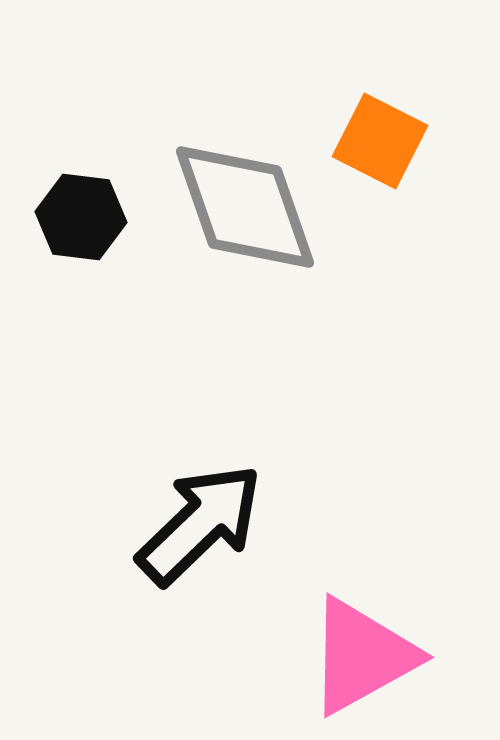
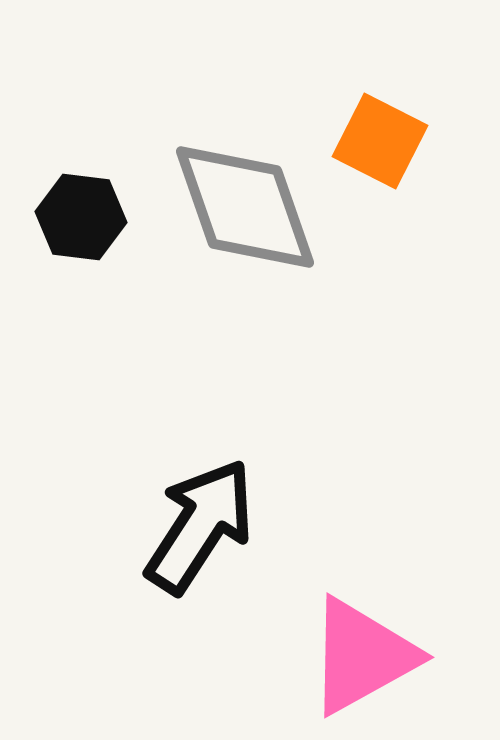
black arrow: moved 2 px down; rotated 13 degrees counterclockwise
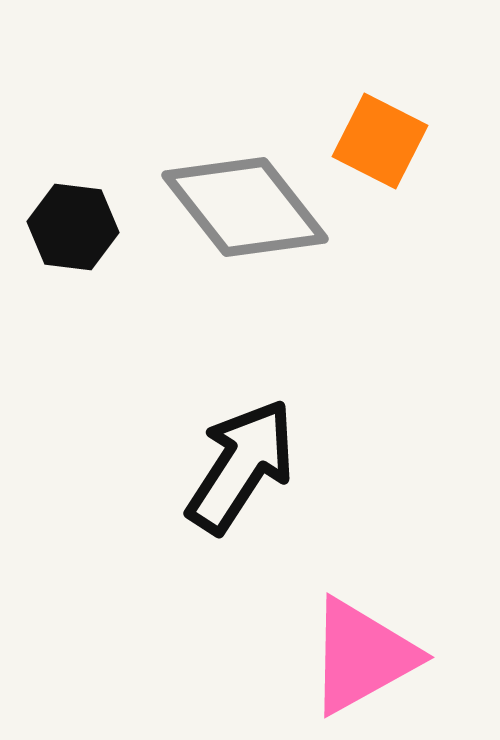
gray diamond: rotated 19 degrees counterclockwise
black hexagon: moved 8 px left, 10 px down
black arrow: moved 41 px right, 60 px up
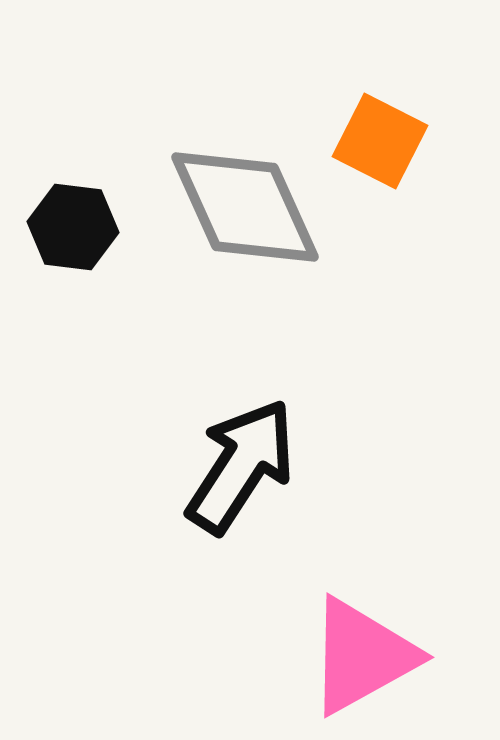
gray diamond: rotated 14 degrees clockwise
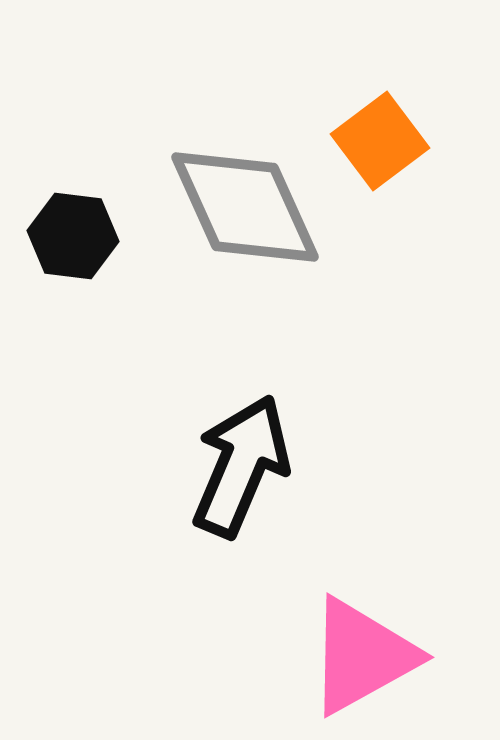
orange square: rotated 26 degrees clockwise
black hexagon: moved 9 px down
black arrow: rotated 10 degrees counterclockwise
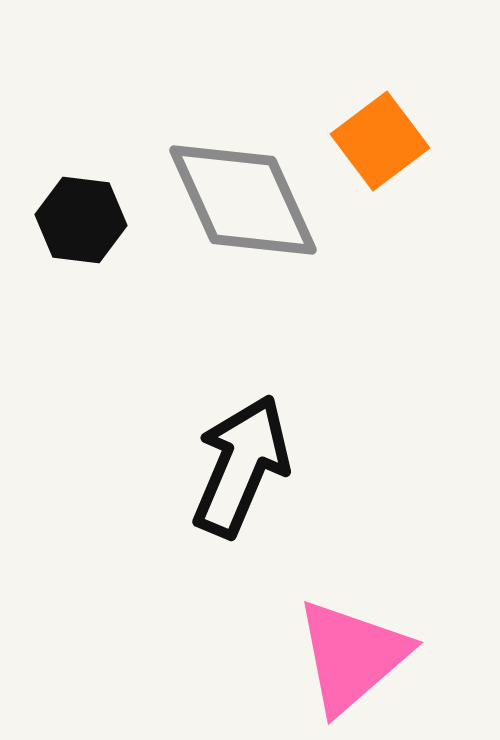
gray diamond: moved 2 px left, 7 px up
black hexagon: moved 8 px right, 16 px up
pink triangle: moved 10 px left; rotated 12 degrees counterclockwise
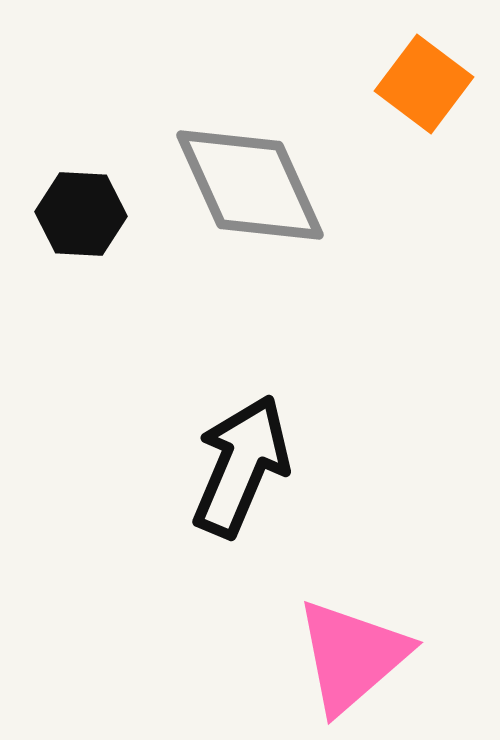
orange square: moved 44 px right, 57 px up; rotated 16 degrees counterclockwise
gray diamond: moved 7 px right, 15 px up
black hexagon: moved 6 px up; rotated 4 degrees counterclockwise
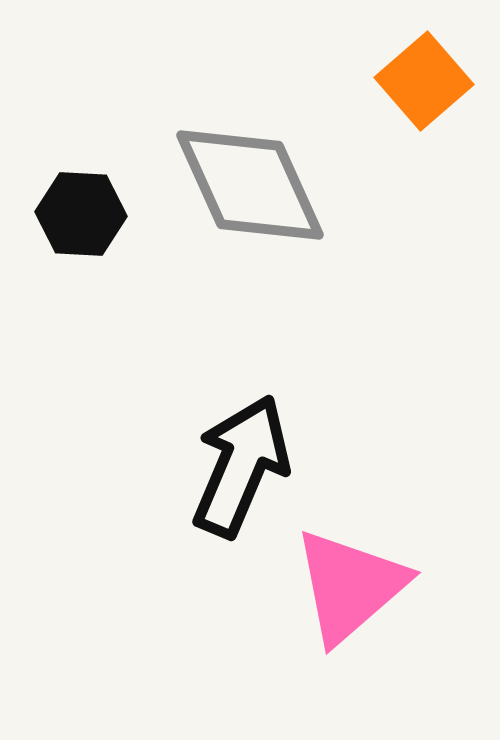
orange square: moved 3 px up; rotated 12 degrees clockwise
pink triangle: moved 2 px left, 70 px up
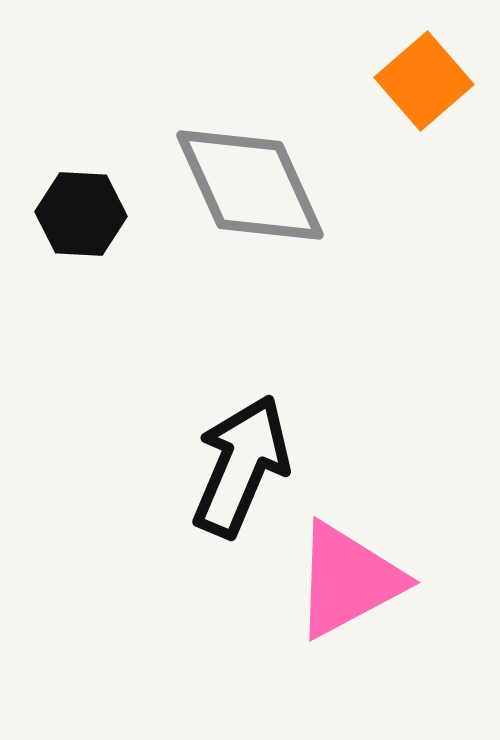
pink triangle: moved 2 px left, 6 px up; rotated 13 degrees clockwise
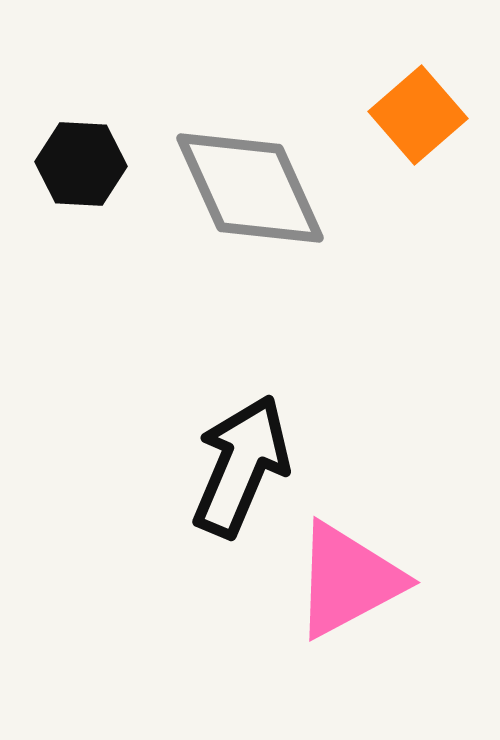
orange square: moved 6 px left, 34 px down
gray diamond: moved 3 px down
black hexagon: moved 50 px up
